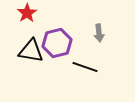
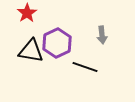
gray arrow: moved 3 px right, 2 px down
purple hexagon: rotated 12 degrees counterclockwise
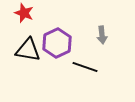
red star: moved 3 px left; rotated 18 degrees counterclockwise
black triangle: moved 3 px left, 1 px up
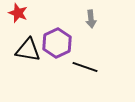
red star: moved 6 px left
gray arrow: moved 11 px left, 16 px up
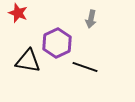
gray arrow: rotated 18 degrees clockwise
black triangle: moved 11 px down
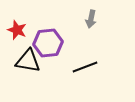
red star: moved 1 px left, 17 px down
purple hexagon: moved 9 px left; rotated 20 degrees clockwise
black line: rotated 40 degrees counterclockwise
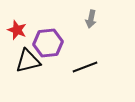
black triangle: rotated 24 degrees counterclockwise
